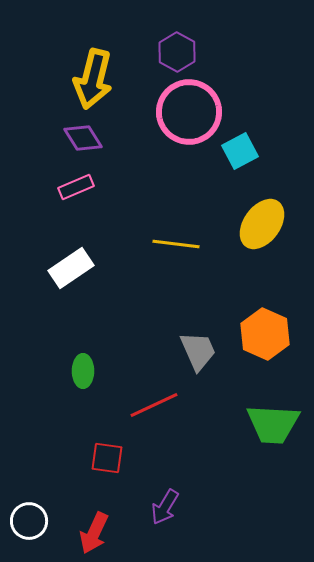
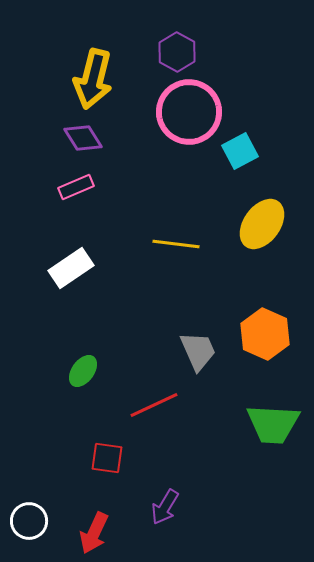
green ellipse: rotated 36 degrees clockwise
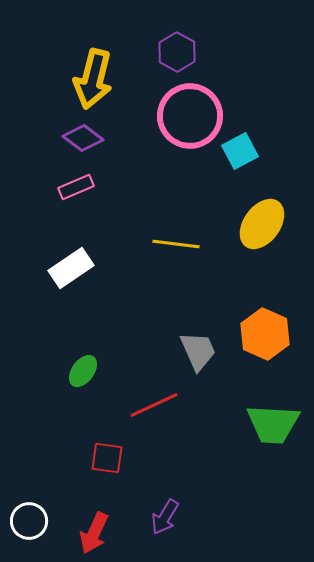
pink circle: moved 1 px right, 4 px down
purple diamond: rotated 21 degrees counterclockwise
purple arrow: moved 10 px down
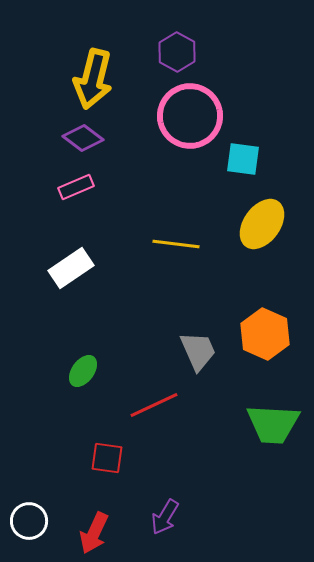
cyan square: moved 3 px right, 8 px down; rotated 36 degrees clockwise
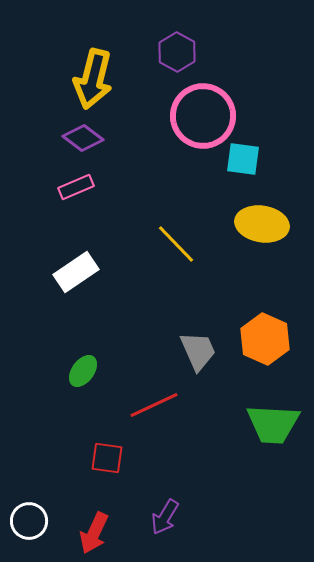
pink circle: moved 13 px right
yellow ellipse: rotated 63 degrees clockwise
yellow line: rotated 39 degrees clockwise
white rectangle: moved 5 px right, 4 px down
orange hexagon: moved 5 px down
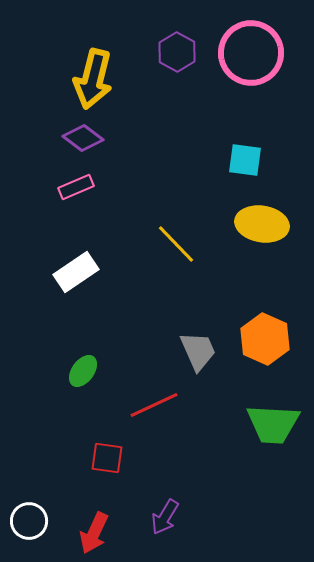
pink circle: moved 48 px right, 63 px up
cyan square: moved 2 px right, 1 px down
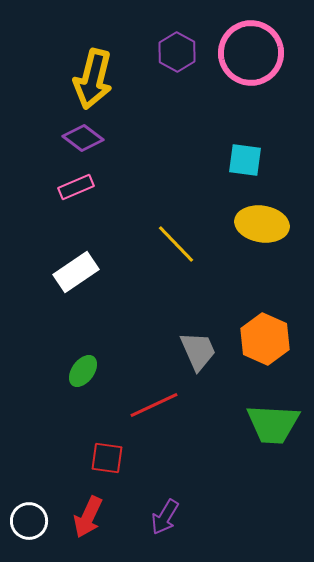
red arrow: moved 6 px left, 16 px up
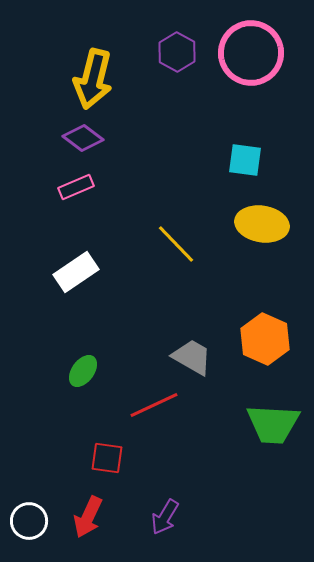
gray trapezoid: moved 6 px left, 6 px down; rotated 36 degrees counterclockwise
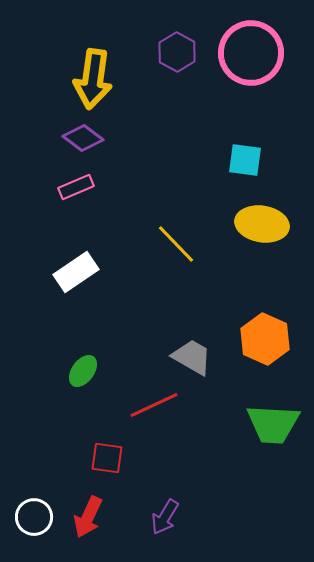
yellow arrow: rotated 6 degrees counterclockwise
white circle: moved 5 px right, 4 px up
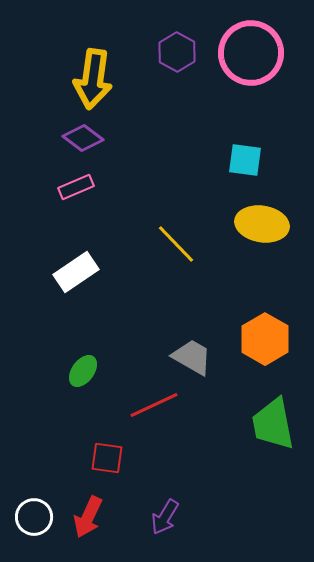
orange hexagon: rotated 6 degrees clockwise
green trapezoid: rotated 76 degrees clockwise
